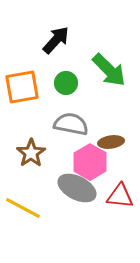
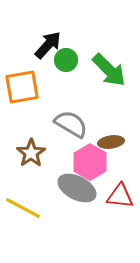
black arrow: moved 8 px left, 5 px down
green circle: moved 23 px up
gray semicircle: rotated 20 degrees clockwise
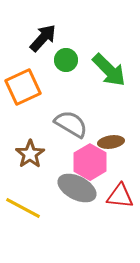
black arrow: moved 5 px left, 7 px up
orange square: moved 1 px right; rotated 15 degrees counterclockwise
brown star: moved 1 px left, 1 px down
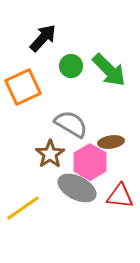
green circle: moved 5 px right, 6 px down
brown star: moved 20 px right
yellow line: rotated 63 degrees counterclockwise
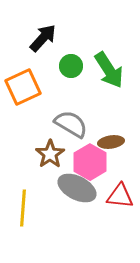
green arrow: rotated 12 degrees clockwise
yellow line: rotated 51 degrees counterclockwise
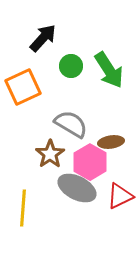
red triangle: rotated 32 degrees counterclockwise
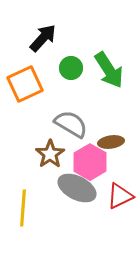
green circle: moved 2 px down
orange square: moved 2 px right, 3 px up
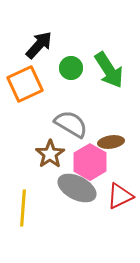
black arrow: moved 4 px left, 7 px down
